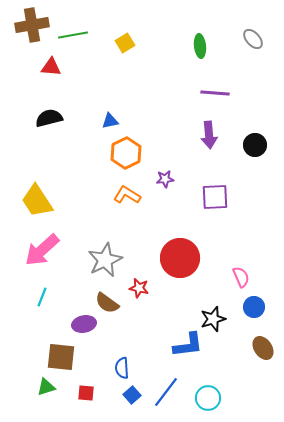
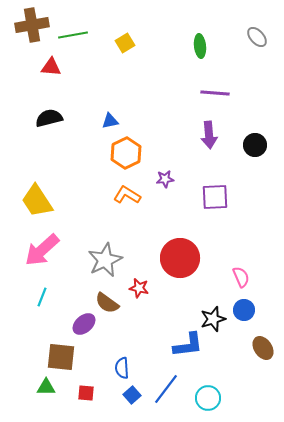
gray ellipse: moved 4 px right, 2 px up
blue circle: moved 10 px left, 3 px down
purple ellipse: rotated 30 degrees counterclockwise
green triangle: rotated 18 degrees clockwise
blue line: moved 3 px up
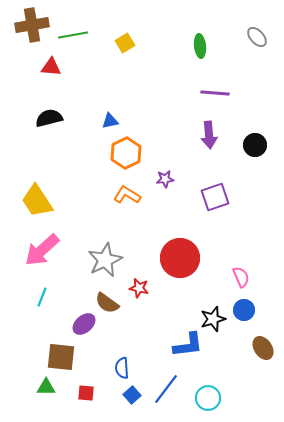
purple square: rotated 16 degrees counterclockwise
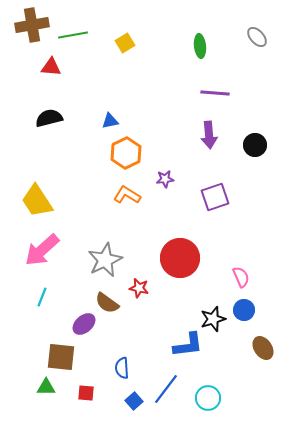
blue square: moved 2 px right, 6 px down
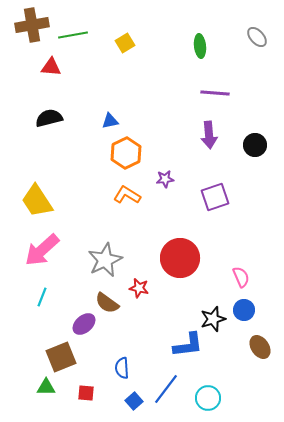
brown ellipse: moved 3 px left, 1 px up
brown square: rotated 28 degrees counterclockwise
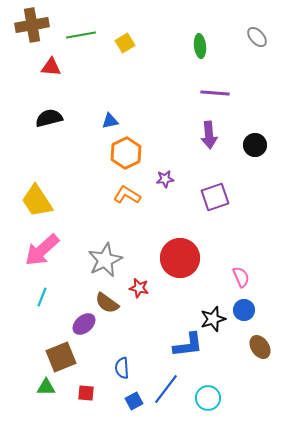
green line: moved 8 px right
blue square: rotated 12 degrees clockwise
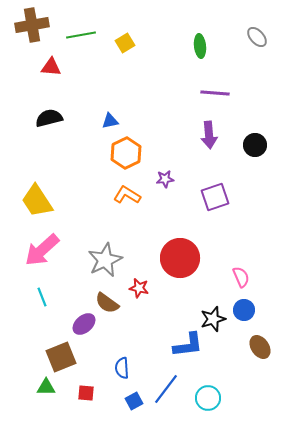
cyan line: rotated 42 degrees counterclockwise
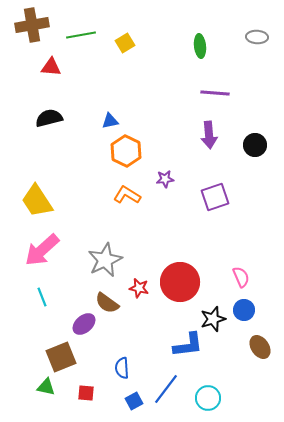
gray ellipse: rotated 45 degrees counterclockwise
orange hexagon: moved 2 px up; rotated 8 degrees counterclockwise
red circle: moved 24 px down
green triangle: rotated 12 degrees clockwise
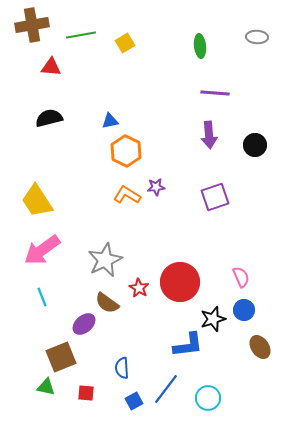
purple star: moved 9 px left, 8 px down
pink arrow: rotated 6 degrees clockwise
red star: rotated 18 degrees clockwise
